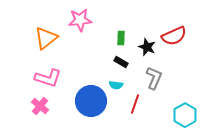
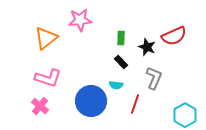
black rectangle: rotated 16 degrees clockwise
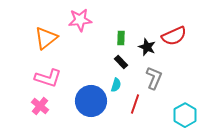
cyan semicircle: rotated 80 degrees counterclockwise
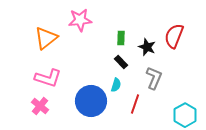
red semicircle: rotated 135 degrees clockwise
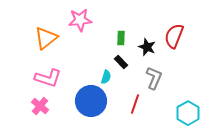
cyan semicircle: moved 10 px left, 8 px up
cyan hexagon: moved 3 px right, 2 px up
